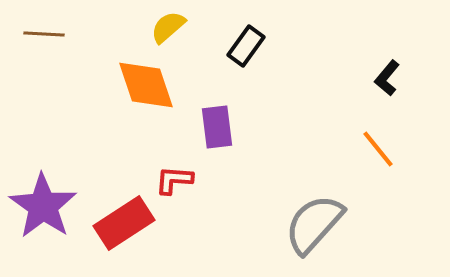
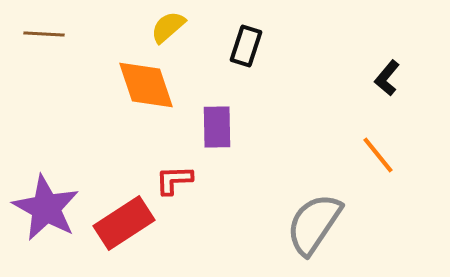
black rectangle: rotated 18 degrees counterclockwise
purple rectangle: rotated 6 degrees clockwise
orange line: moved 6 px down
red L-shape: rotated 6 degrees counterclockwise
purple star: moved 3 px right, 2 px down; rotated 6 degrees counterclockwise
gray semicircle: rotated 8 degrees counterclockwise
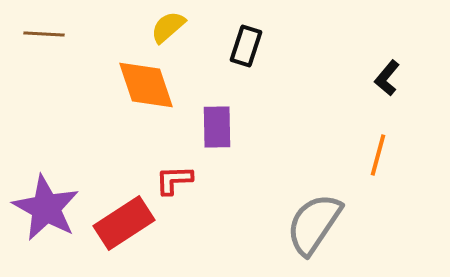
orange line: rotated 54 degrees clockwise
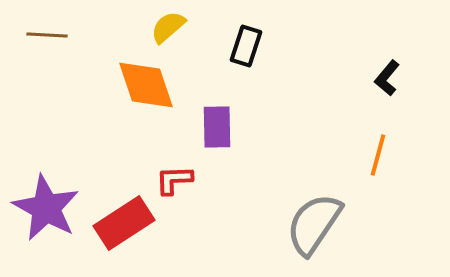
brown line: moved 3 px right, 1 px down
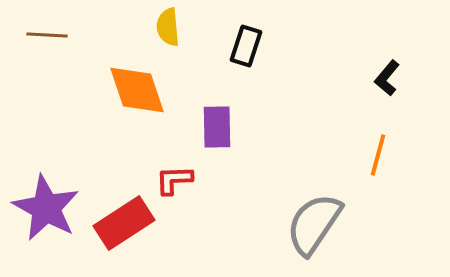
yellow semicircle: rotated 54 degrees counterclockwise
orange diamond: moved 9 px left, 5 px down
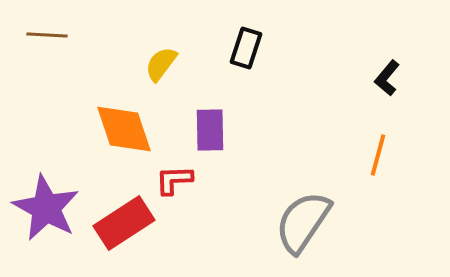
yellow semicircle: moved 7 px left, 37 px down; rotated 42 degrees clockwise
black rectangle: moved 2 px down
orange diamond: moved 13 px left, 39 px down
purple rectangle: moved 7 px left, 3 px down
gray semicircle: moved 11 px left, 2 px up
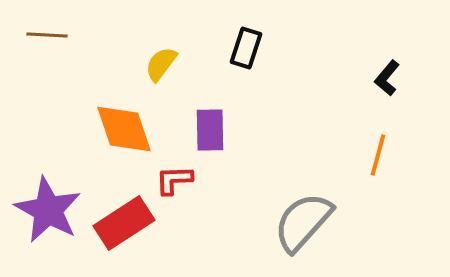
purple star: moved 2 px right, 2 px down
gray semicircle: rotated 8 degrees clockwise
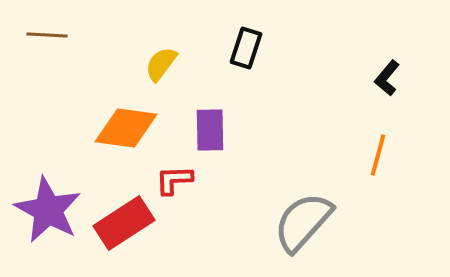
orange diamond: moved 2 px right, 1 px up; rotated 64 degrees counterclockwise
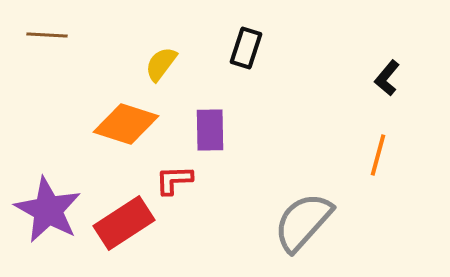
orange diamond: moved 4 px up; rotated 10 degrees clockwise
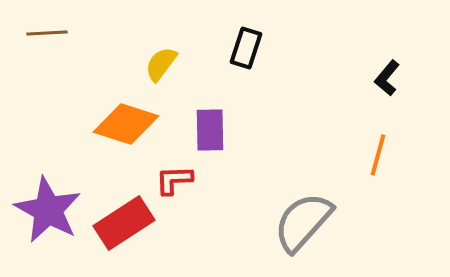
brown line: moved 2 px up; rotated 6 degrees counterclockwise
